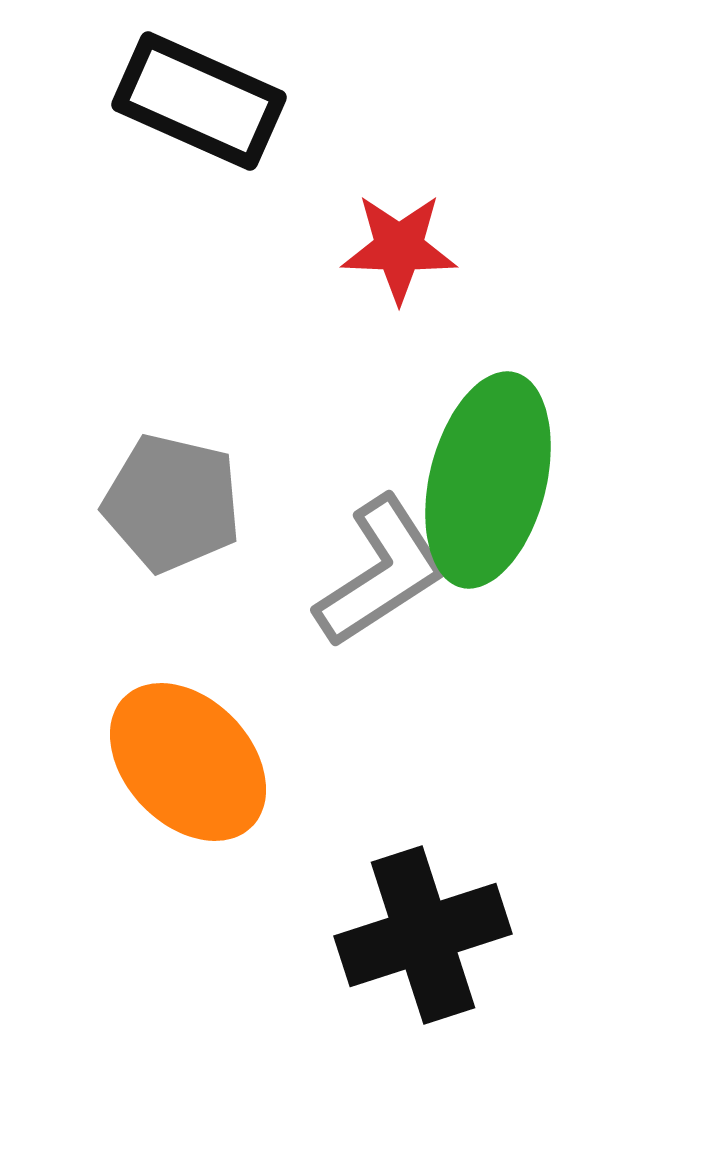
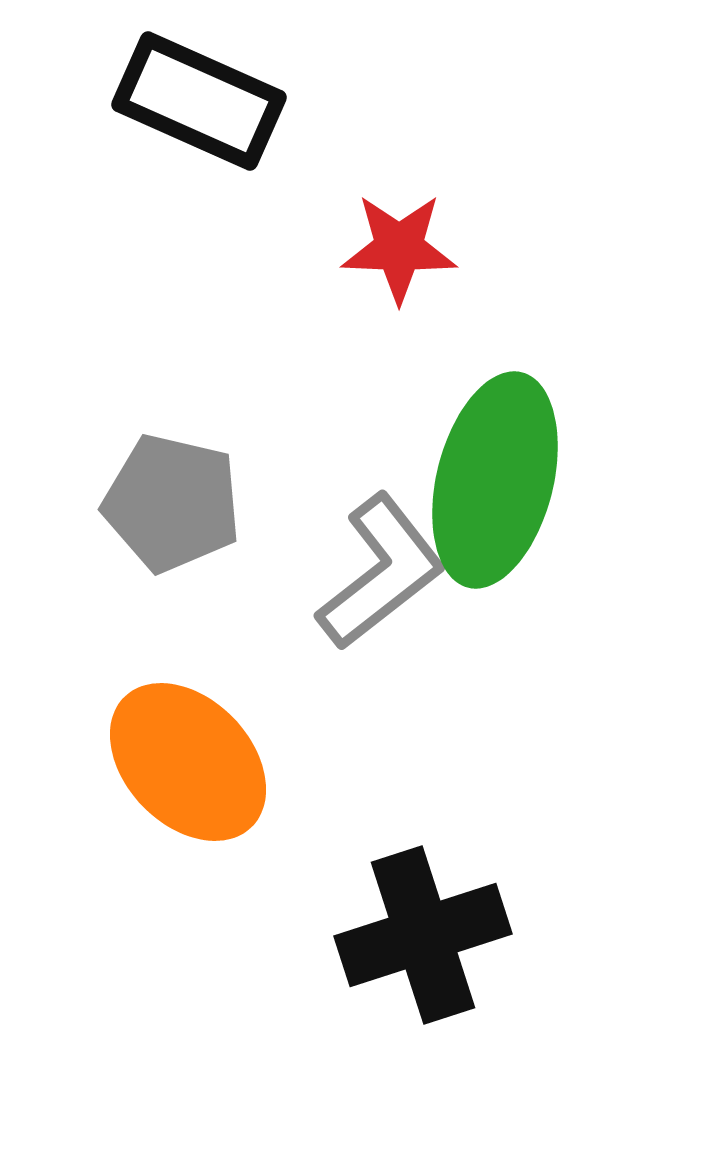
green ellipse: moved 7 px right
gray L-shape: rotated 5 degrees counterclockwise
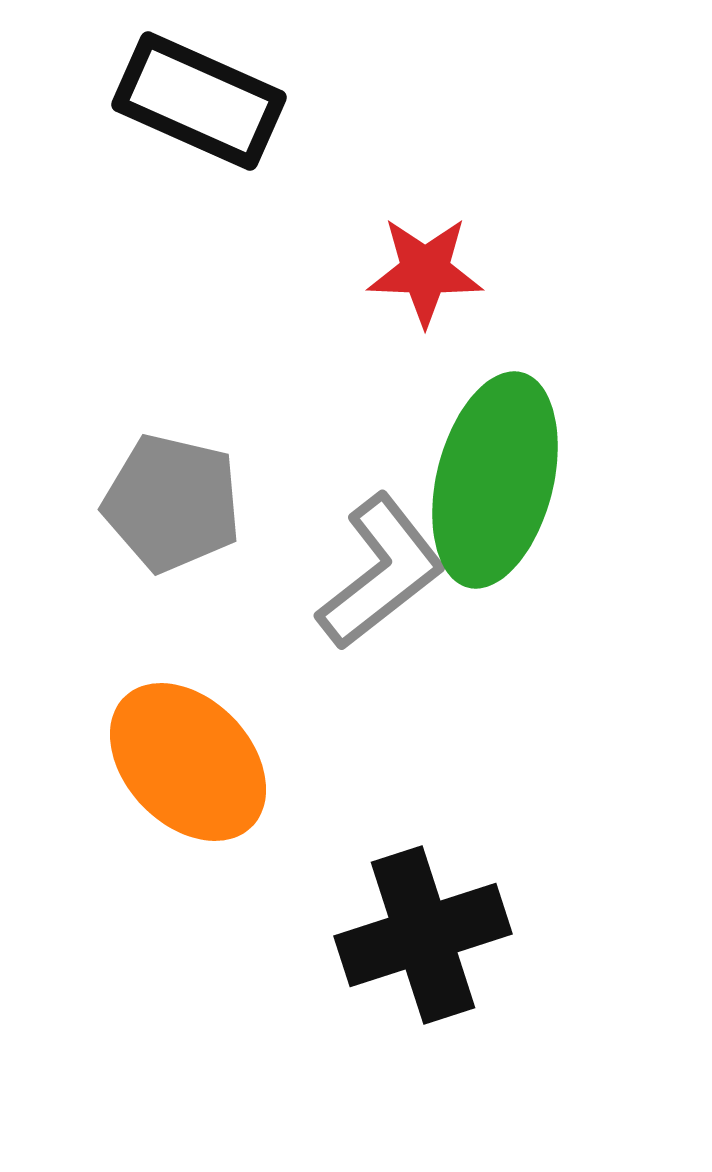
red star: moved 26 px right, 23 px down
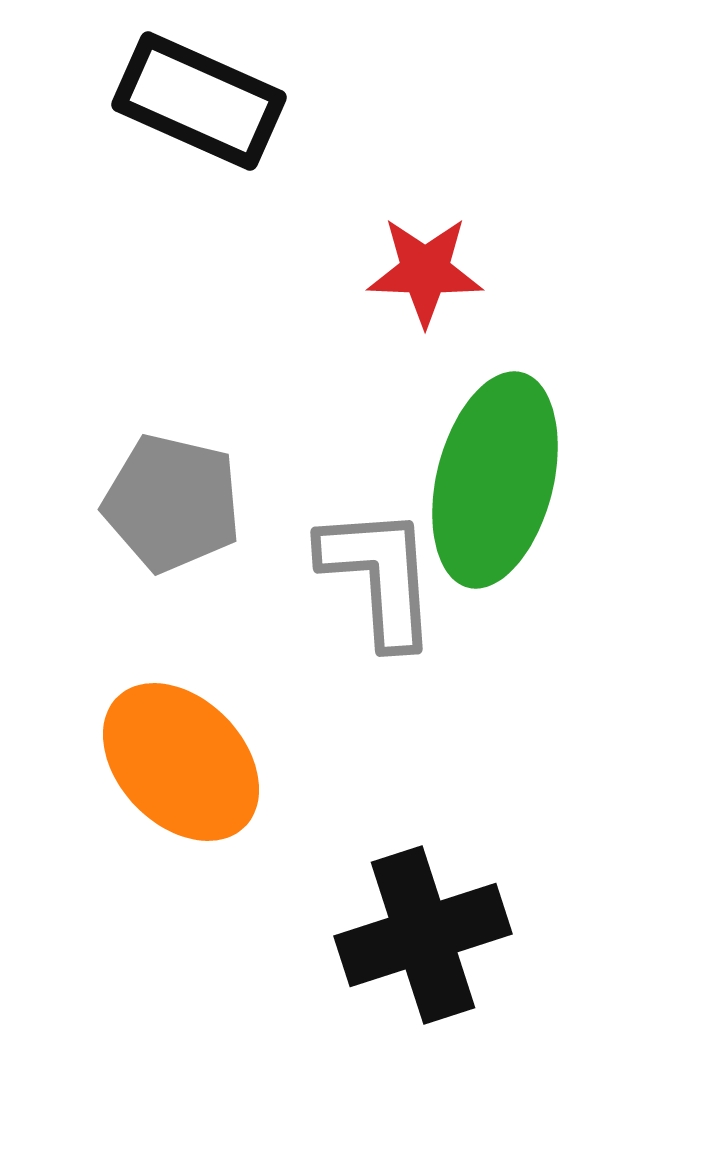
gray L-shape: moved 2 px left, 4 px down; rotated 56 degrees counterclockwise
orange ellipse: moved 7 px left
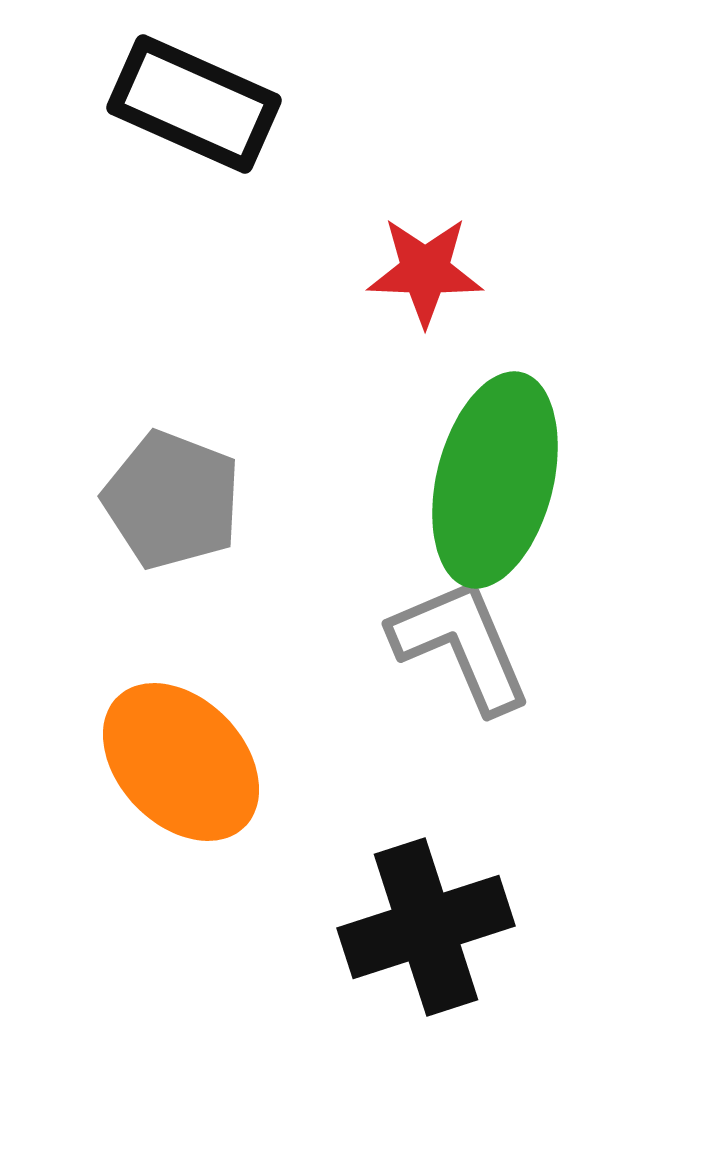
black rectangle: moved 5 px left, 3 px down
gray pentagon: moved 3 px up; rotated 8 degrees clockwise
gray L-shape: moved 82 px right, 69 px down; rotated 19 degrees counterclockwise
black cross: moved 3 px right, 8 px up
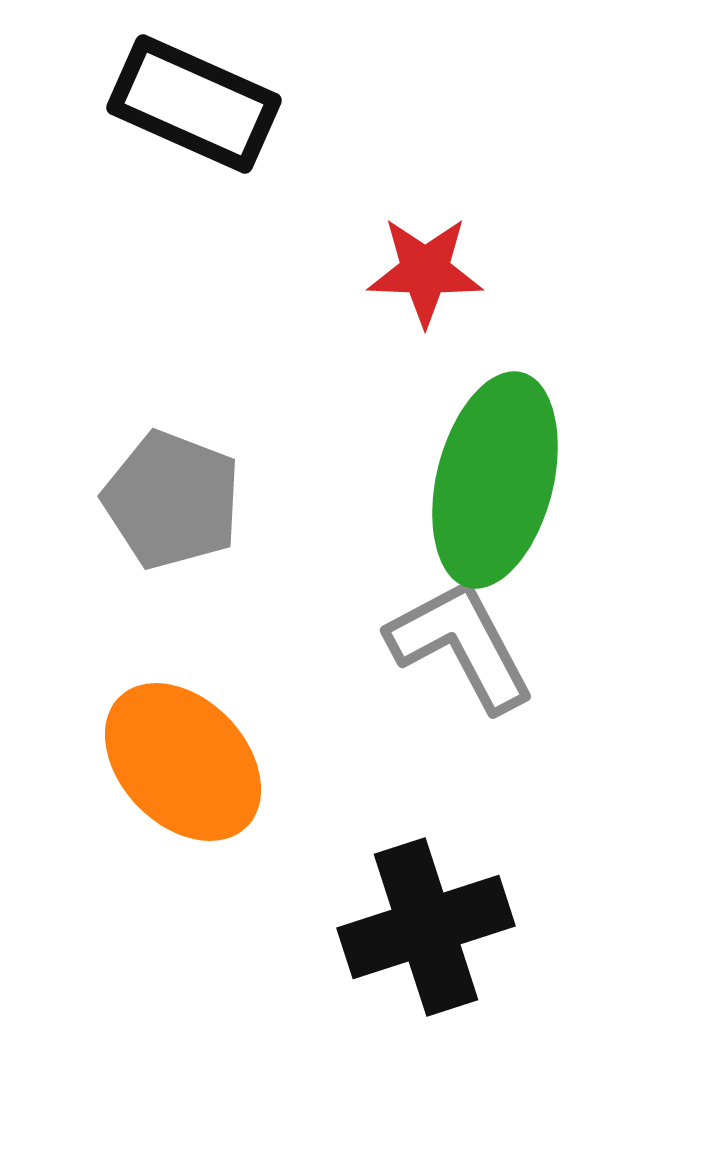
gray L-shape: rotated 5 degrees counterclockwise
orange ellipse: moved 2 px right
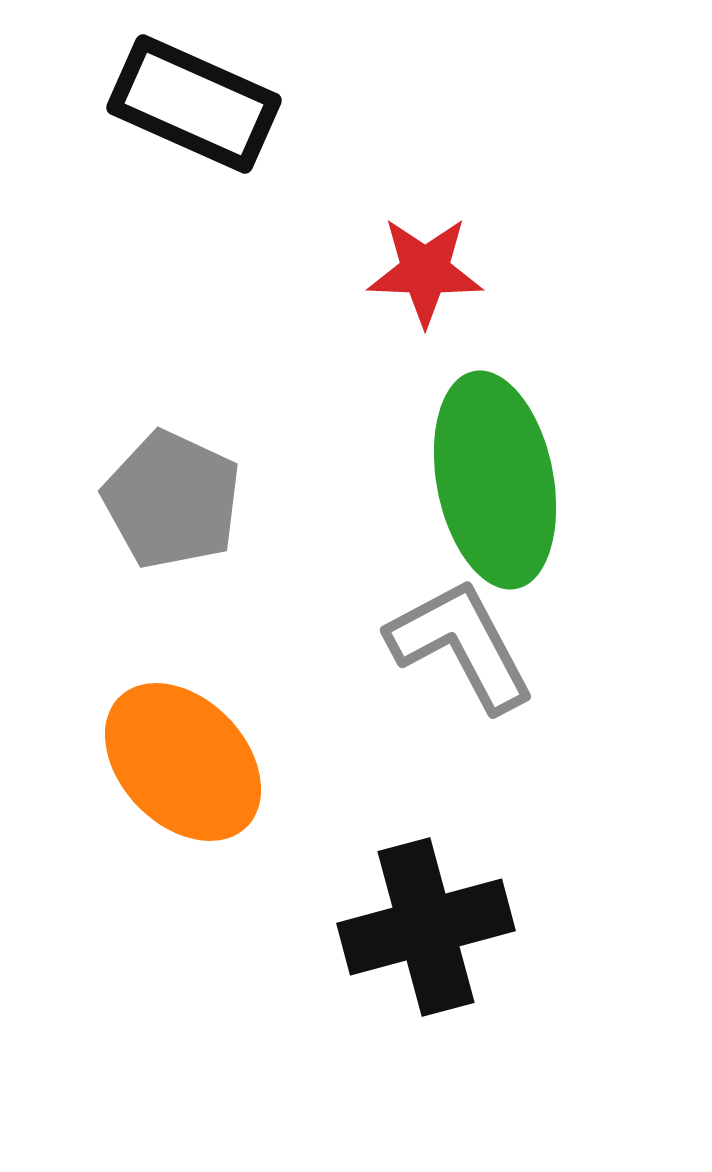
green ellipse: rotated 25 degrees counterclockwise
gray pentagon: rotated 4 degrees clockwise
black cross: rotated 3 degrees clockwise
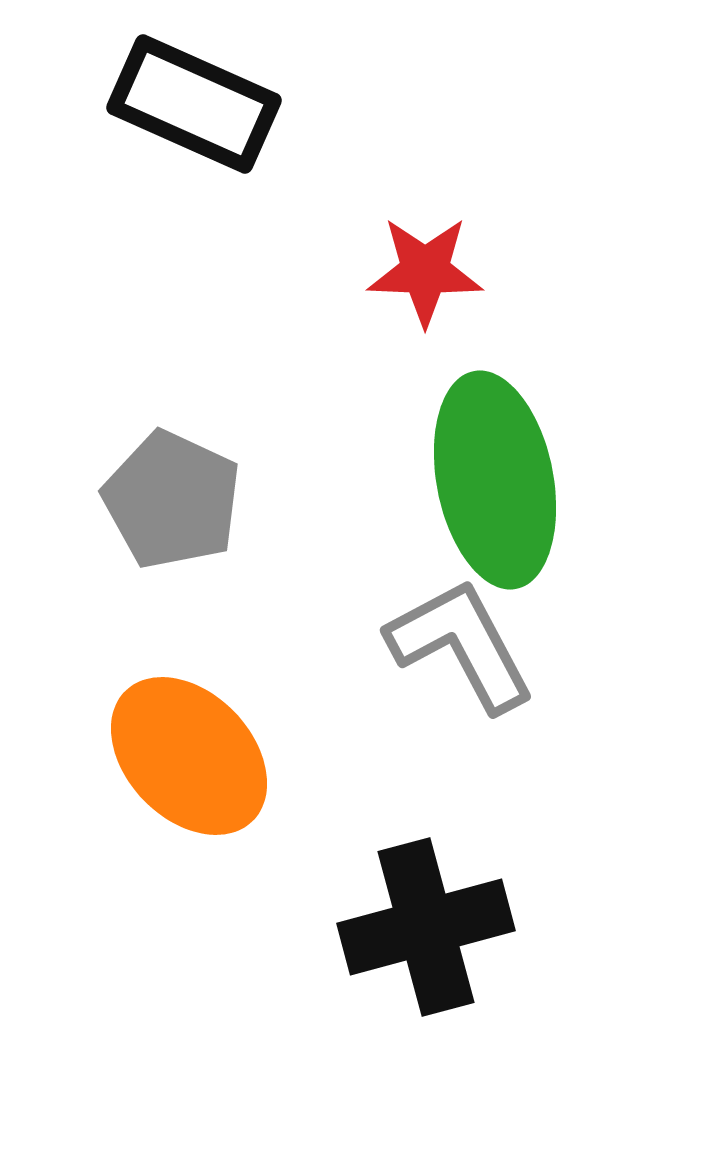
orange ellipse: moved 6 px right, 6 px up
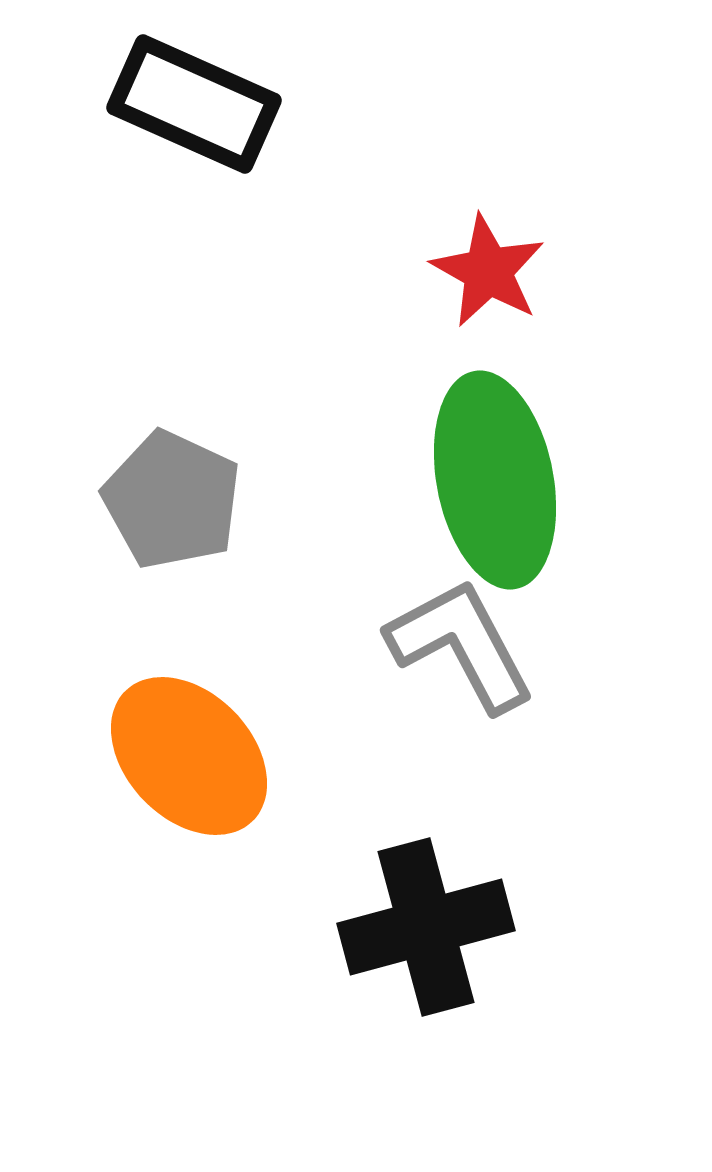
red star: moved 63 px right; rotated 27 degrees clockwise
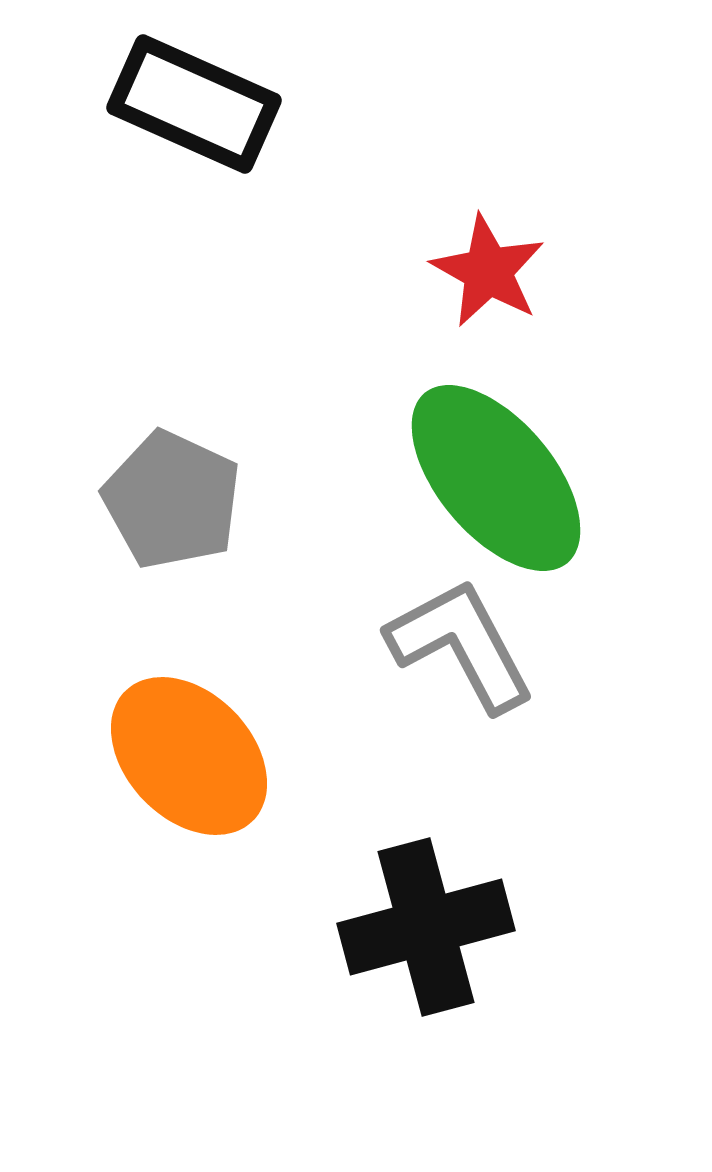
green ellipse: moved 1 px right, 2 px up; rotated 29 degrees counterclockwise
